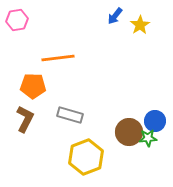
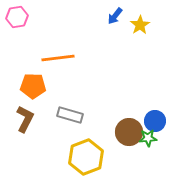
pink hexagon: moved 3 px up
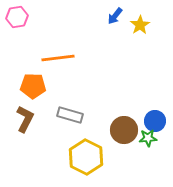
brown circle: moved 5 px left, 2 px up
yellow hexagon: rotated 12 degrees counterclockwise
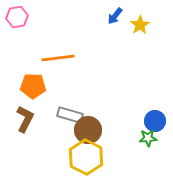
brown circle: moved 36 px left
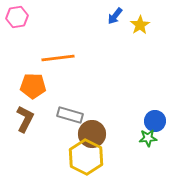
brown circle: moved 4 px right, 4 px down
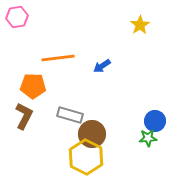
blue arrow: moved 13 px left, 50 px down; rotated 18 degrees clockwise
brown L-shape: moved 1 px left, 3 px up
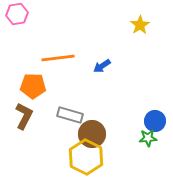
pink hexagon: moved 3 px up
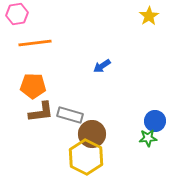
yellow star: moved 9 px right, 9 px up
orange line: moved 23 px left, 15 px up
brown L-shape: moved 17 px right, 4 px up; rotated 56 degrees clockwise
